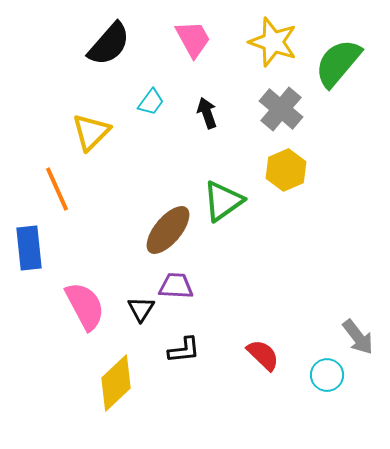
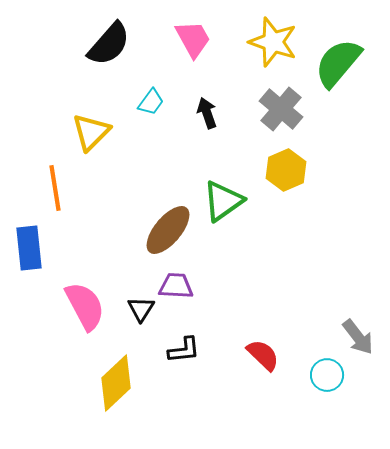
orange line: moved 2 px left, 1 px up; rotated 15 degrees clockwise
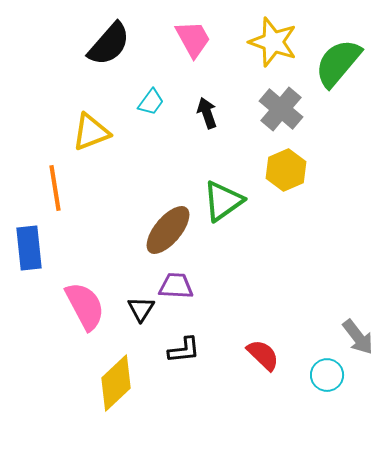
yellow triangle: rotated 24 degrees clockwise
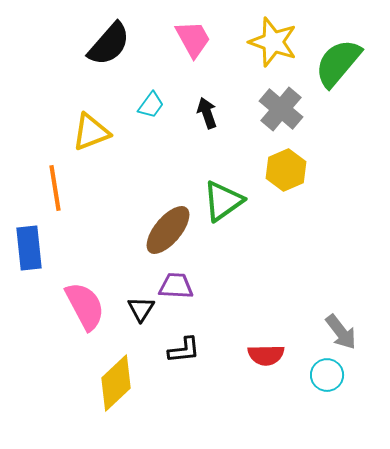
cyan trapezoid: moved 3 px down
gray arrow: moved 17 px left, 5 px up
red semicircle: moved 3 px right; rotated 135 degrees clockwise
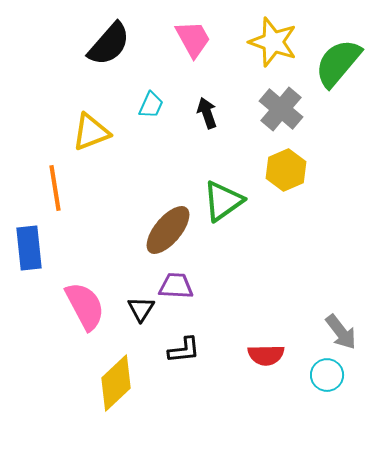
cyan trapezoid: rotated 12 degrees counterclockwise
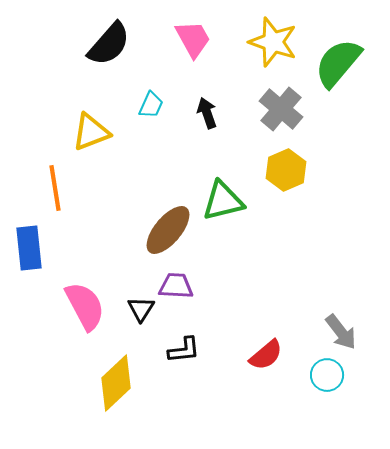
green triangle: rotated 21 degrees clockwise
red semicircle: rotated 39 degrees counterclockwise
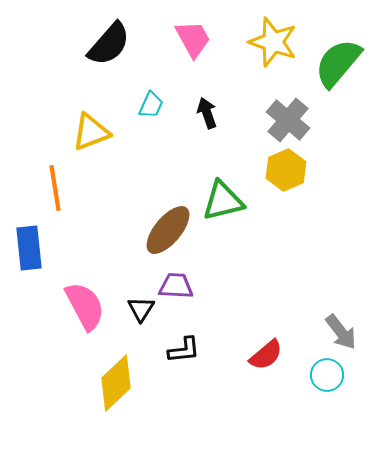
gray cross: moved 7 px right, 11 px down
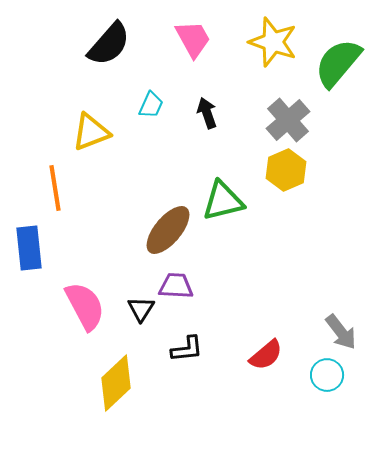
gray cross: rotated 9 degrees clockwise
black L-shape: moved 3 px right, 1 px up
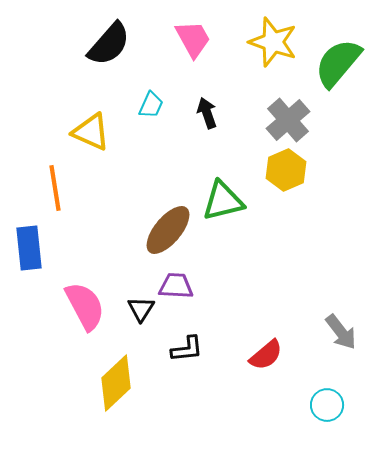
yellow triangle: rotated 45 degrees clockwise
cyan circle: moved 30 px down
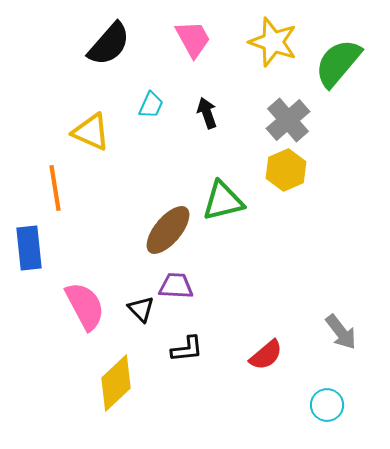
black triangle: rotated 16 degrees counterclockwise
